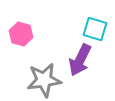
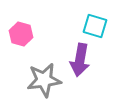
cyan square: moved 3 px up
purple arrow: rotated 16 degrees counterclockwise
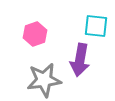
cyan square: moved 1 px right; rotated 10 degrees counterclockwise
pink hexagon: moved 14 px right; rotated 25 degrees clockwise
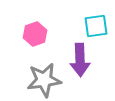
cyan square: rotated 15 degrees counterclockwise
purple arrow: rotated 12 degrees counterclockwise
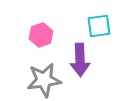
cyan square: moved 3 px right
pink hexagon: moved 6 px right, 1 px down
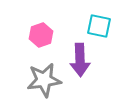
cyan square: rotated 20 degrees clockwise
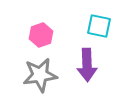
purple arrow: moved 7 px right, 5 px down
gray star: moved 4 px left, 5 px up
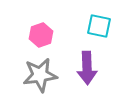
purple arrow: moved 3 px down
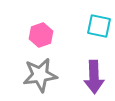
purple arrow: moved 7 px right, 9 px down
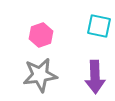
purple arrow: moved 1 px right
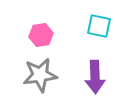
pink hexagon: rotated 10 degrees clockwise
